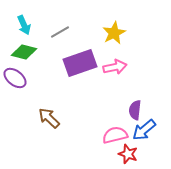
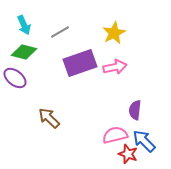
blue arrow: moved 11 px down; rotated 85 degrees clockwise
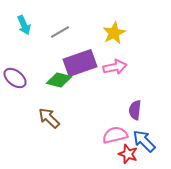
green diamond: moved 35 px right, 28 px down
